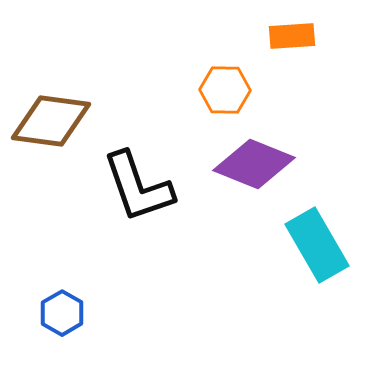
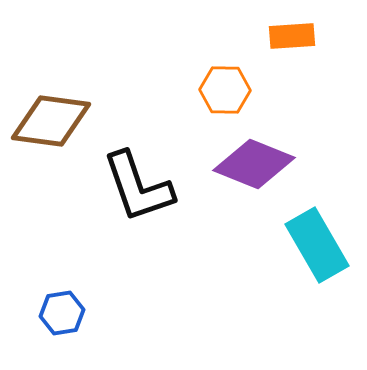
blue hexagon: rotated 21 degrees clockwise
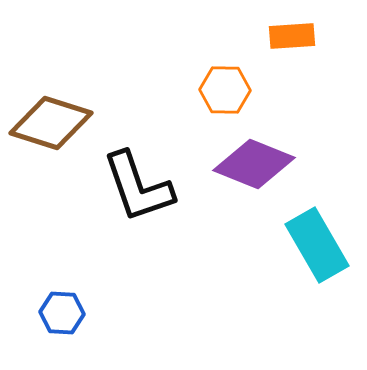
brown diamond: moved 2 px down; rotated 10 degrees clockwise
blue hexagon: rotated 12 degrees clockwise
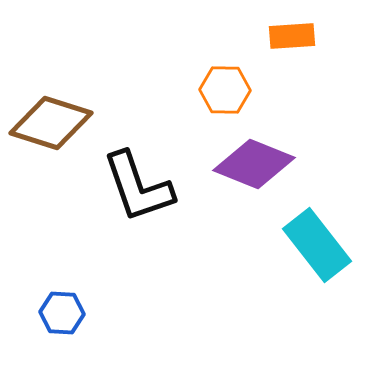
cyan rectangle: rotated 8 degrees counterclockwise
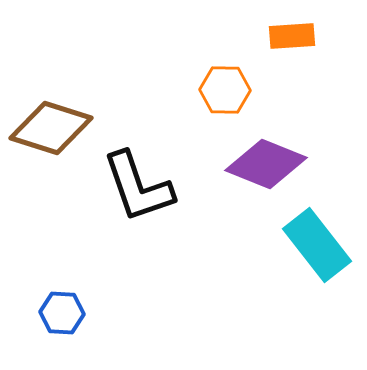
brown diamond: moved 5 px down
purple diamond: moved 12 px right
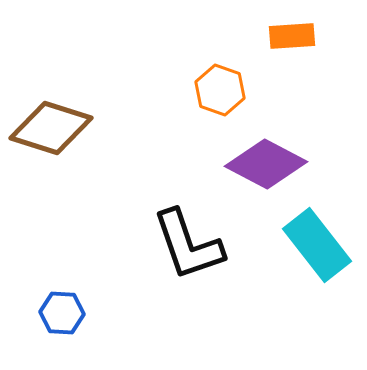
orange hexagon: moved 5 px left; rotated 18 degrees clockwise
purple diamond: rotated 6 degrees clockwise
black L-shape: moved 50 px right, 58 px down
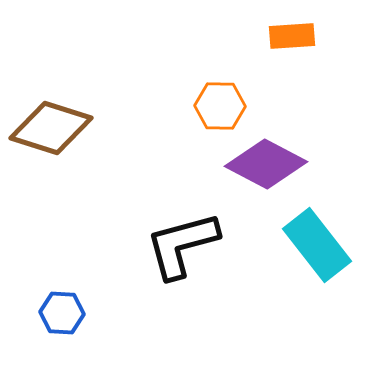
orange hexagon: moved 16 px down; rotated 18 degrees counterclockwise
black L-shape: moved 6 px left; rotated 94 degrees clockwise
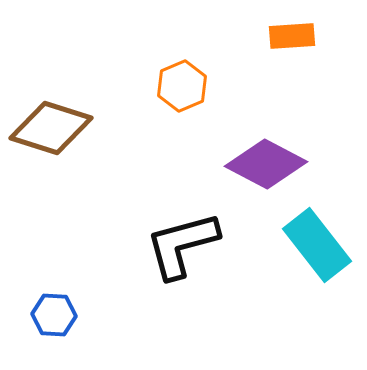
orange hexagon: moved 38 px left, 20 px up; rotated 24 degrees counterclockwise
blue hexagon: moved 8 px left, 2 px down
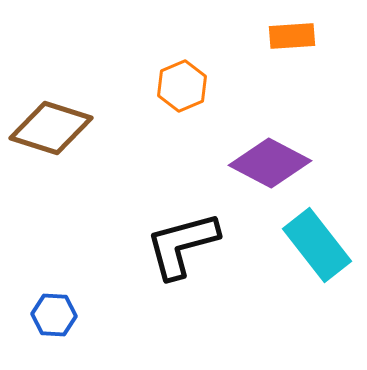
purple diamond: moved 4 px right, 1 px up
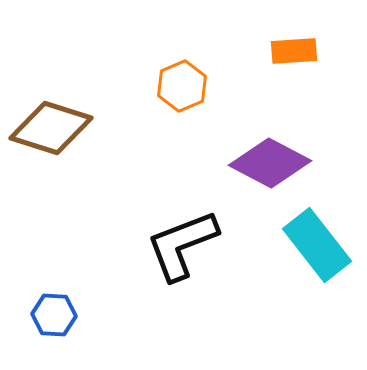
orange rectangle: moved 2 px right, 15 px down
black L-shape: rotated 6 degrees counterclockwise
